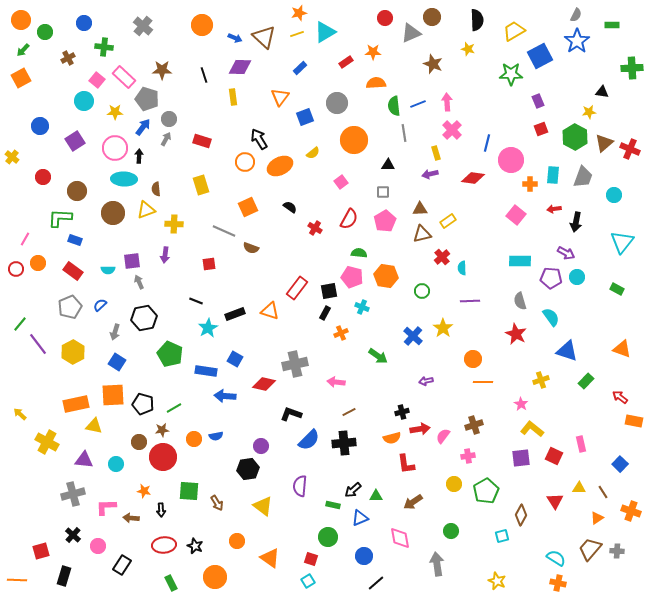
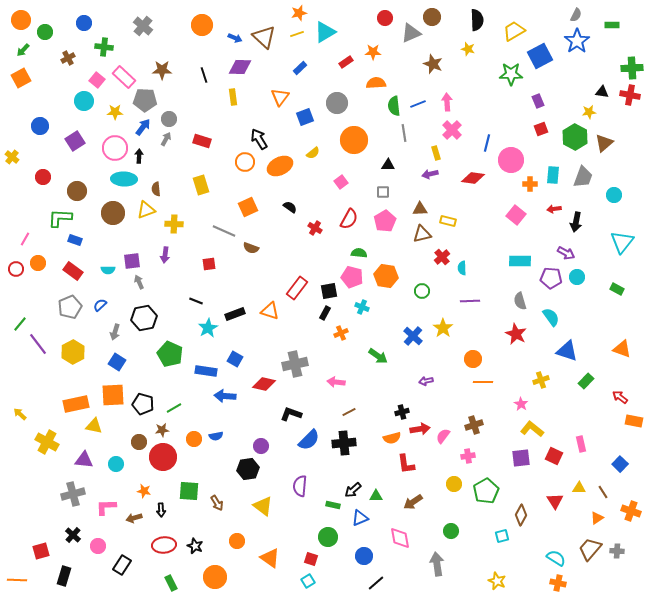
gray pentagon at (147, 99): moved 2 px left, 1 px down; rotated 15 degrees counterclockwise
red cross at (630, 149): moved 54 px up; rotated 12 degrees counterclockwise
yellow rectangle at (448, 221): rotated 49 degrees clockwise
brown arrow at (131, 518): moved 3 px right; rotated 21 degrees counterclockwise
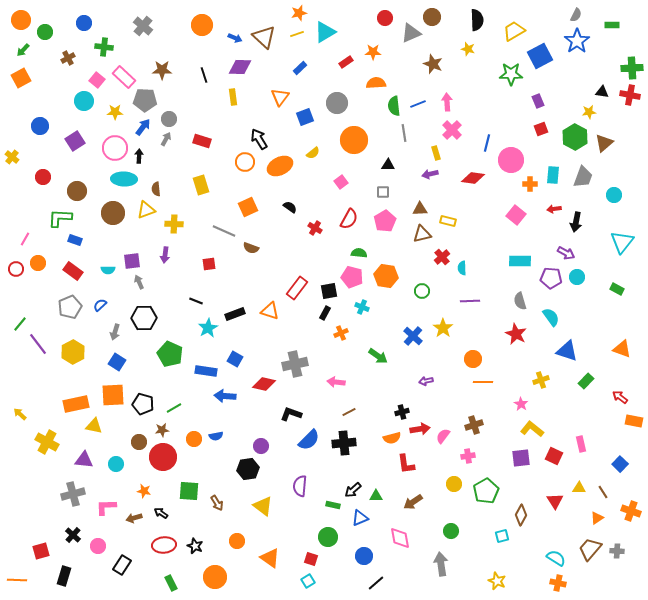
black hexagon at (144, 318): rotated 10 degrees clockwise
black arrow at (161, 510): moved 3 px down; rotated 128 degrees clockwise
gray arrow at (437, 564): moved 4 px right
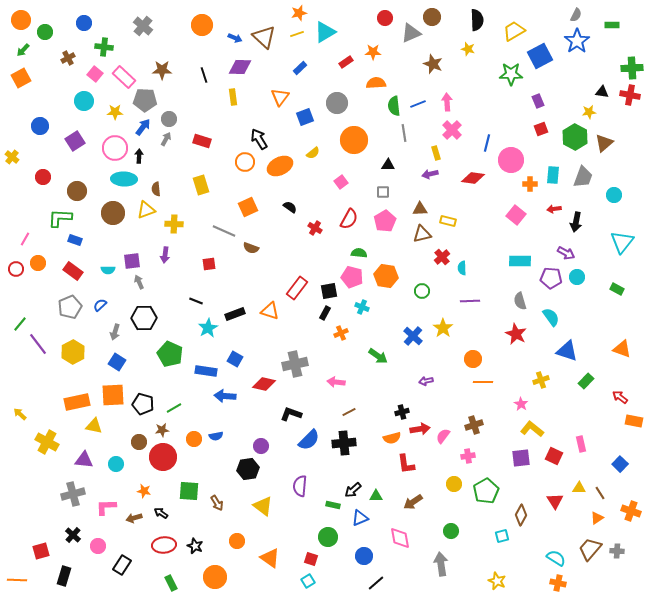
pink square at (97, 80): moved 2 px left, 6 px up
orange rectangle at (76, 404): moved 1 px right, 2 px up
brown line at (603, 492): moved 3 px left, 1 px down
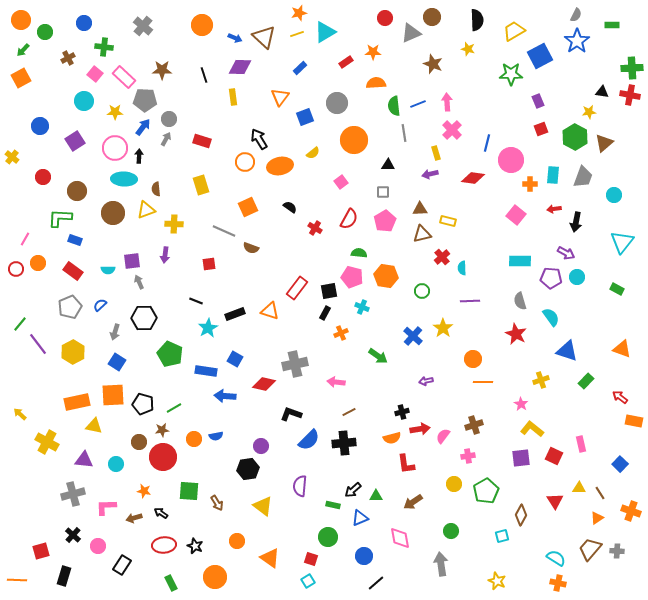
orange ellipse at (280, 166): rotated 15 degrees clockwise
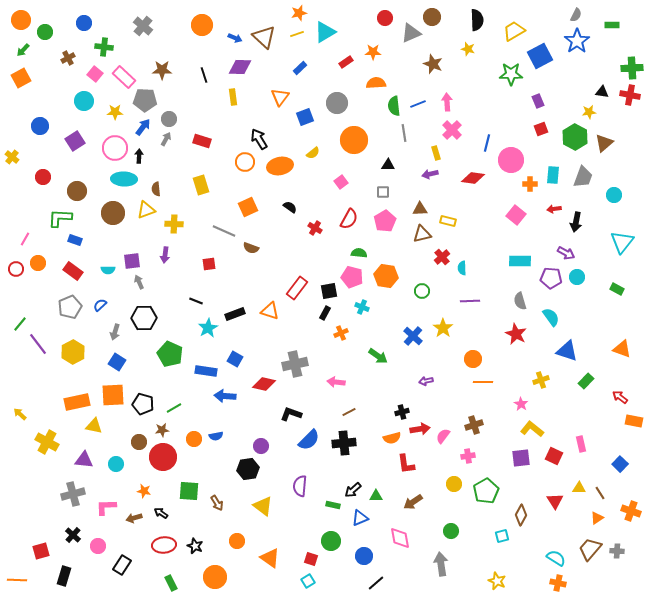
green circle at (328, 537): moved 3 px right, 4 px down
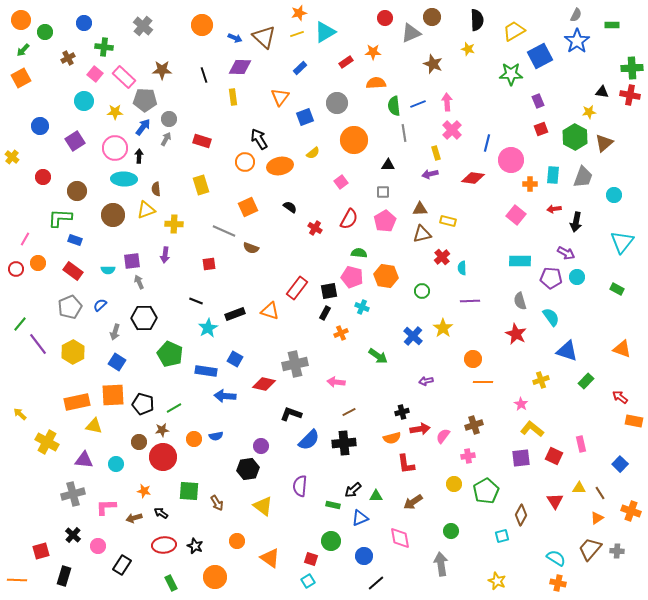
brown circle at (113, 213): moved 2 px down
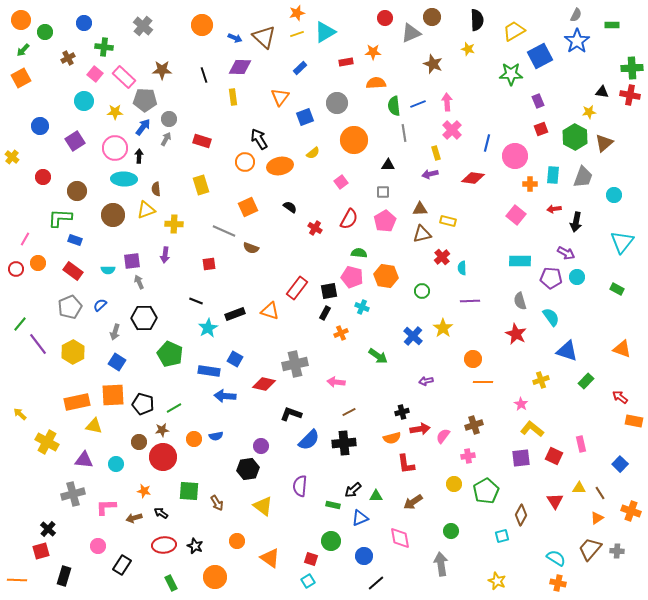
orange star at (299, 13): moved 2 px left
red rectangle at (346, 62): rotated 24 degrees clockwise
pink circle at (511, 160): moved 4 px right, 4 px up
blue rectangle at (206, 371): moved 3 px right
black cross at (73, 535): moved 25 px left, 6 px up
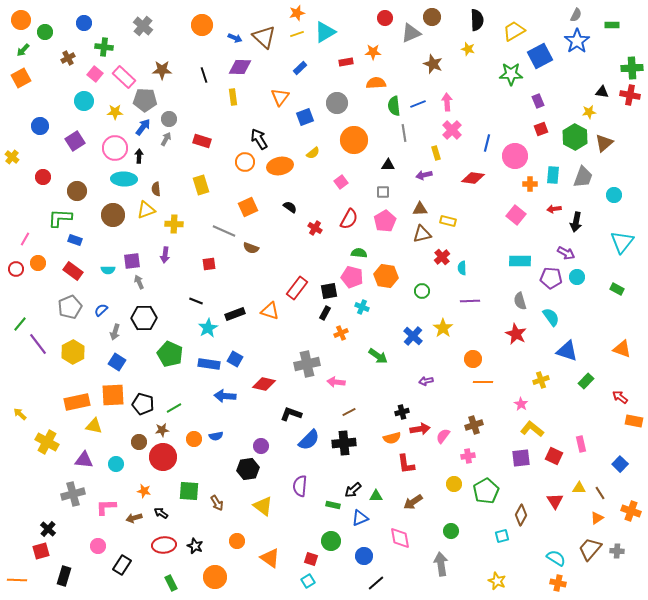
purple arrow at (430, 174): moved 6 px left, 1 px down
blue semicircle at (100, 305): moved 1 px right, 5 px down
gray cross at (295, 364): moved 12 px right
blue rectangle at (209, 371): moved 7 px up
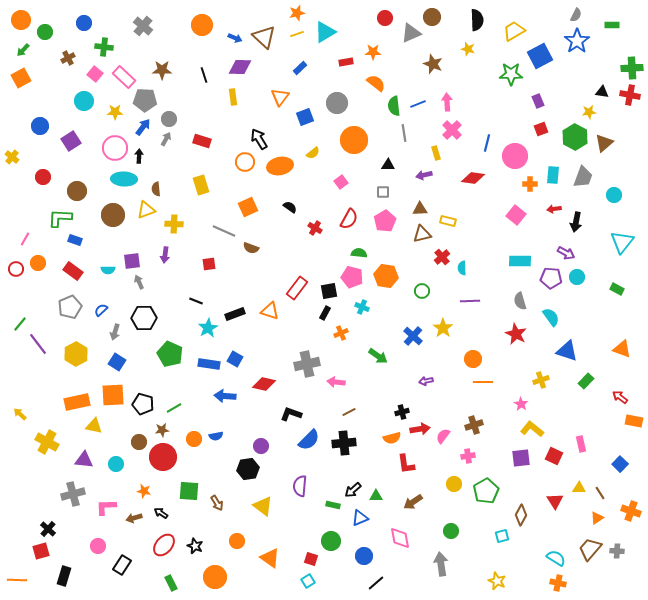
orange semicircle at (376, 83): rotated 42 degrees clockwise
purple square at (75, 141): moved 4 px left
yellow hexagon at (73, 352): moved 3 px right, 2 px down
red ellipse at (164, 545): rotated 45 degrees counterclockwise
